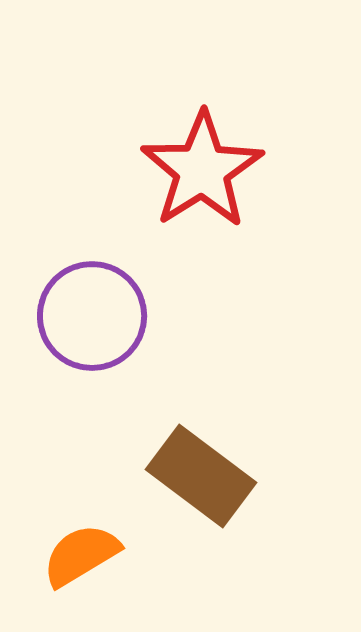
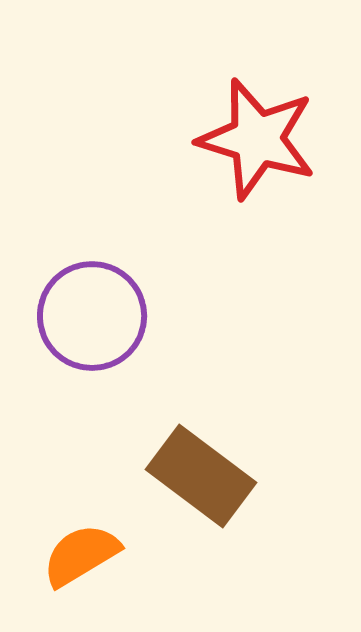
red star: moved 55 px right, 31 px up; rotated 23 degrees counterclockwise
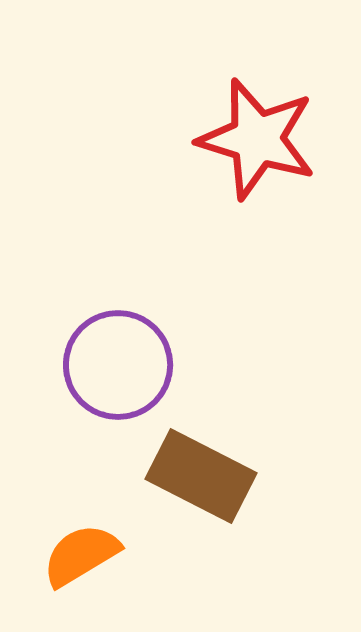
purple circle: moved 26 px right, 49 px down
brown rectangle: rotated 10 degrees counterclockwise
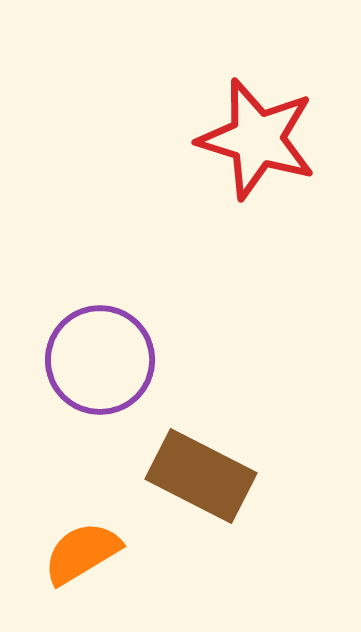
purple circle: moved 18 px left, 5 px up
orange semicircle: moved 1 px right, 2 px up
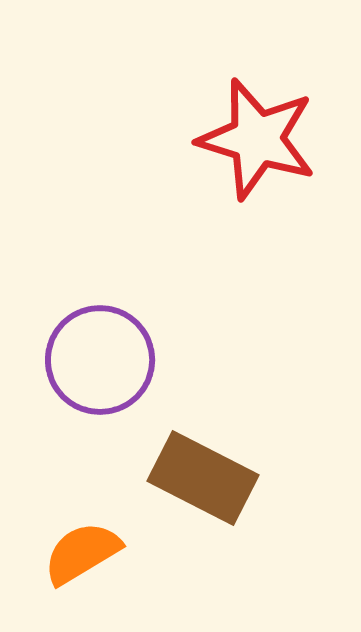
brown rectangle: moved 2 px right, 2 px down
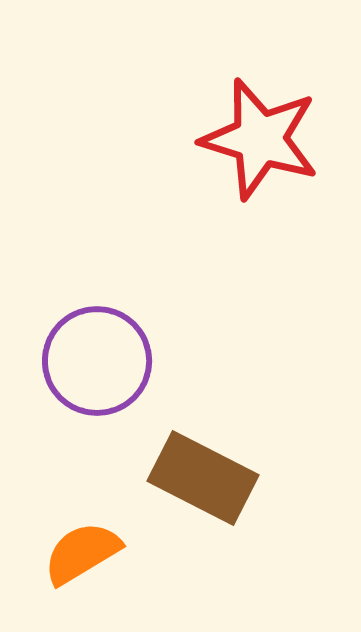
red star: moved 3 px right
purple circle: moved 3 px left, 1 px down
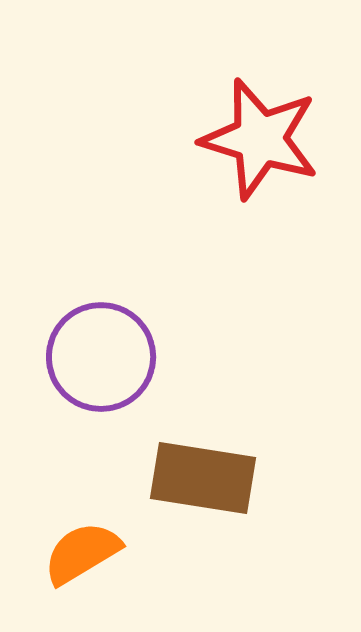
purple circle: moved 4 px right, 4 px up
brown rectangle: rotated 18 degrees counterclockwise
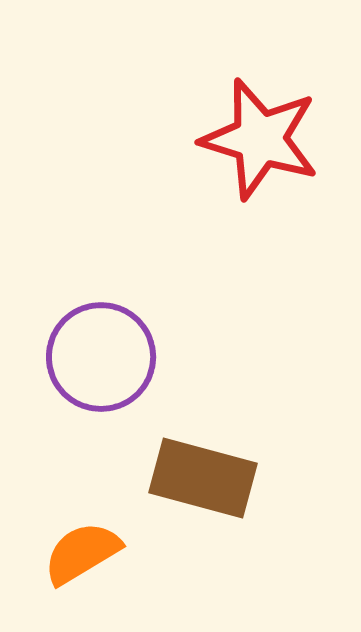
brown rectangle: rotated 6 degrees clockwise
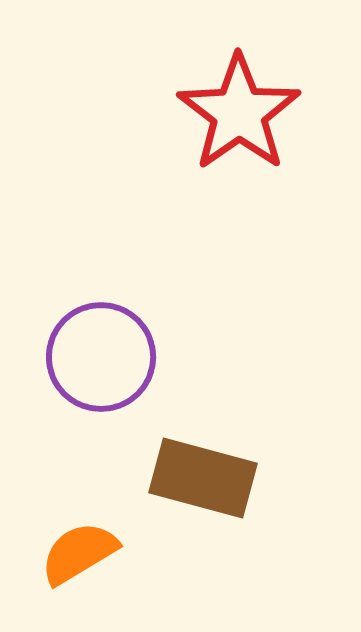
red star: moved 21 px left, 26 px up; rotated 20 degrees clockwise
orange semicircle: moved 3 px left
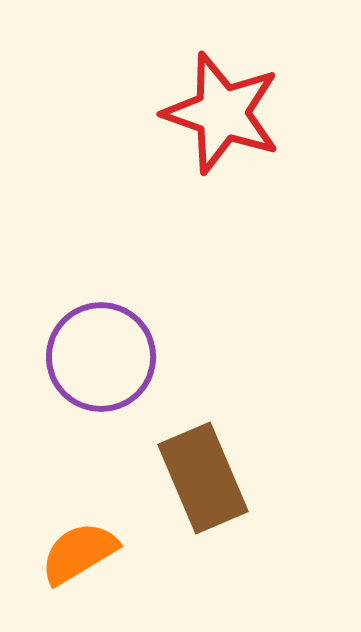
red star: moved 17 px left; rotated 18 degrees counterclockwise
brown rectangle: rotated 52 degrees clockwise
